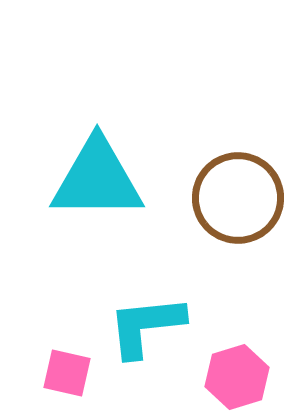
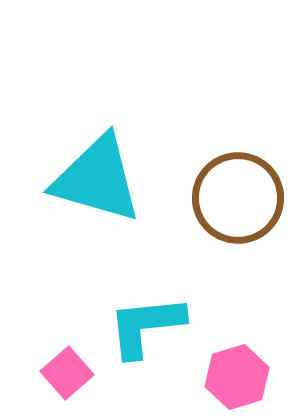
cyan triangle: rotated 16 degrees clockwise
pink square: rotated 36 degrees clockwise
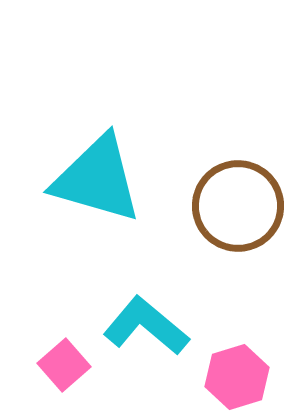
brown circle: moved 8 px down
cyan L-shape: rotated 46 degrees clockwise
pink square: moved 3 px left, 8 px up
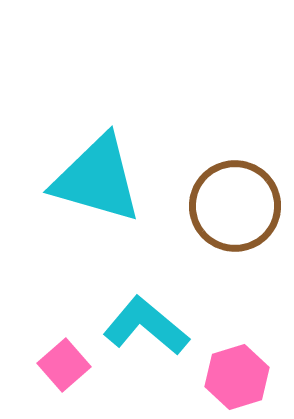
brown circle: moved 3 px left
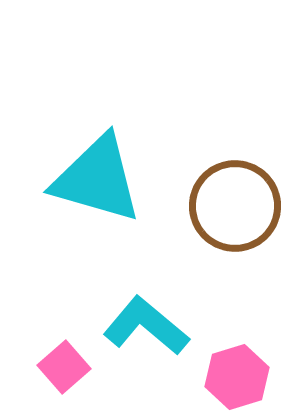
pink square: moved 2 px down
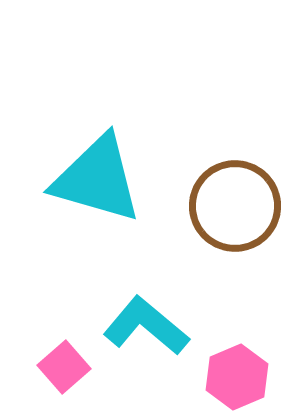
pink hexagon: rotated 6 degrees counterclockwise
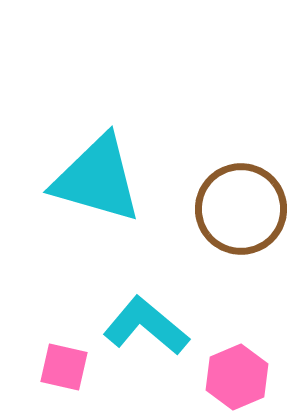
brown circle: moved 6 px right, 3 px down
pink square: rotated 36 degrees counterclockwise
